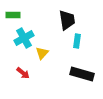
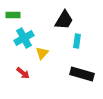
black trapezoid: moved 3 px left; rotated 40 degrees clockwise
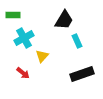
cyan rectangle: rotated 32 degrees counterclockwise
yellow triangle: moved 3 px down
black rectangle: rotated 35 degrees counterclockwise
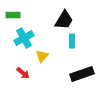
cyan rectangle: moved 5 px left; rotated 24 degrees clockwise
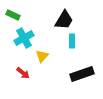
green rectangle: rotated 24 degrees clockwise
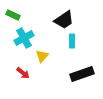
black trapezoid: rotated 25 degrees clockwise
